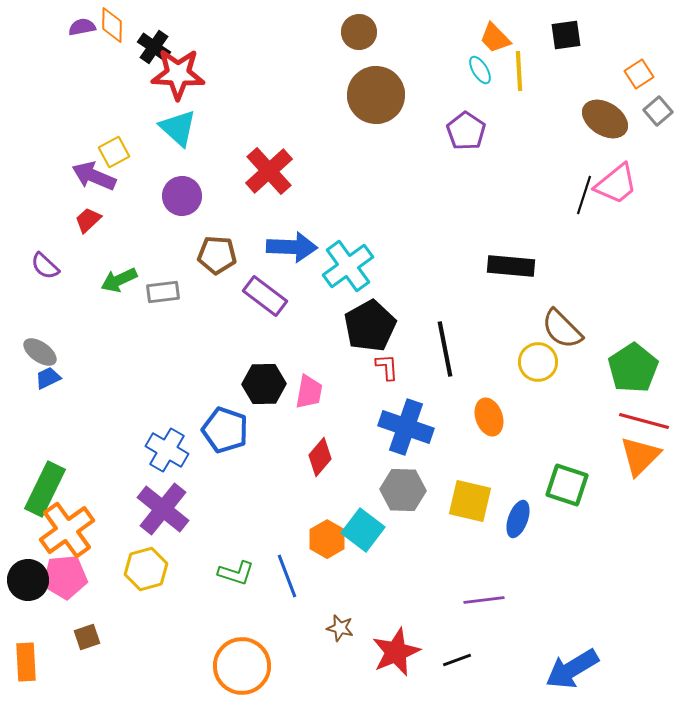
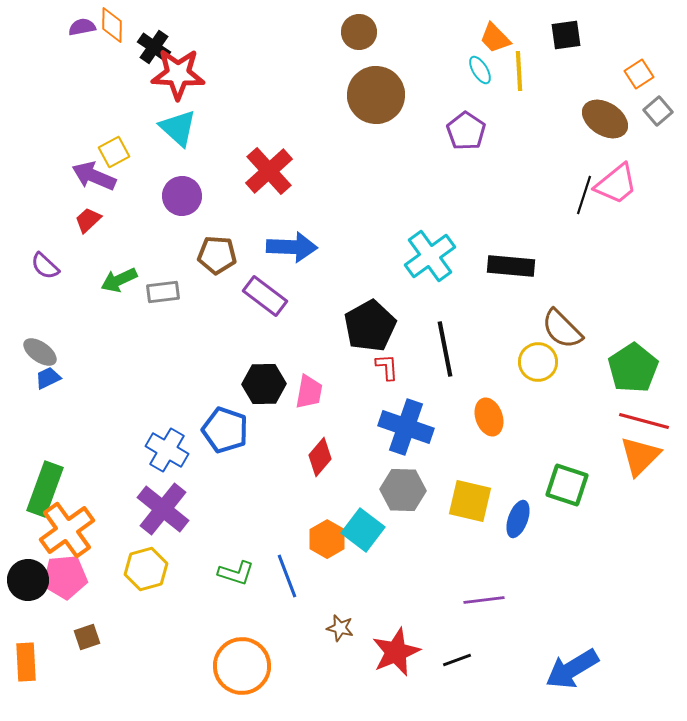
cyan cross at (348, 266): moved 82 px right, 10 px up
green rectangle at (45, 489): rotated 6 degrees counterclockwise
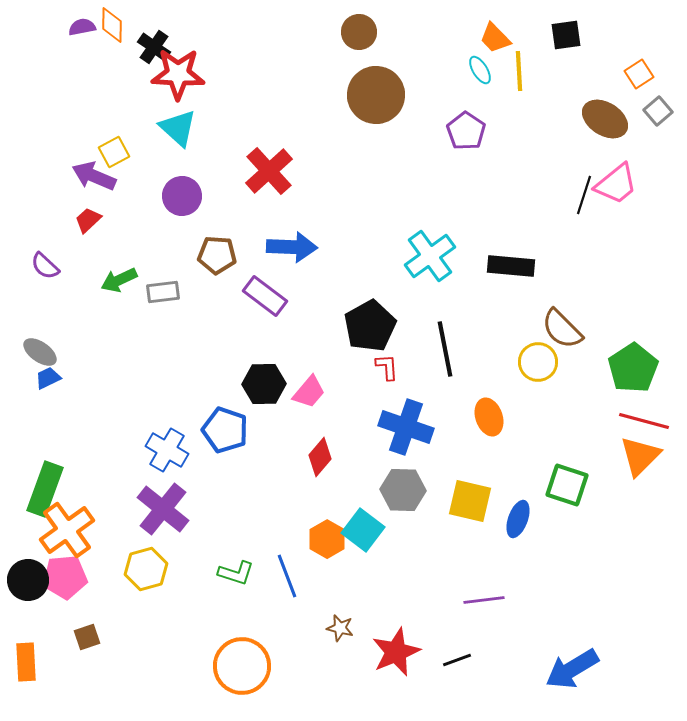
pink trapezoid at (309, 392): rotated 30 degrees clockwise
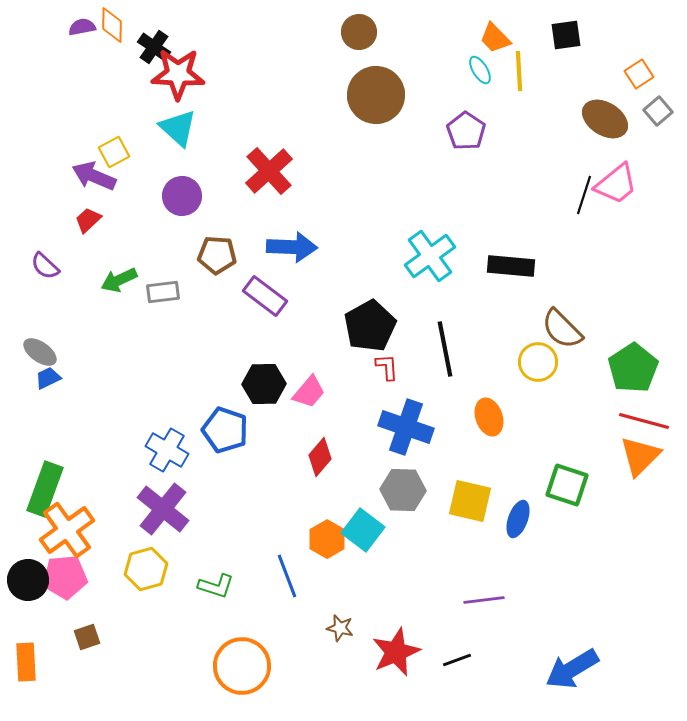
green L-shape at (236, 573): moved 20 px left, 13 px down
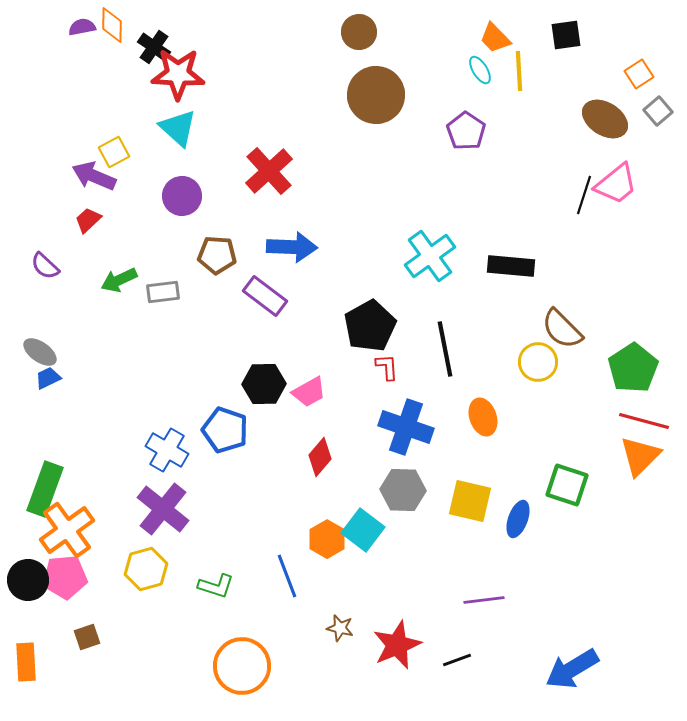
pink trapezoid at (309, 392): rotated 21 degrees clockwise
orange ellipse at (489, 417): moved 6 px left
red star at (396, 652): moved 1 px right, 7 px up
